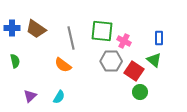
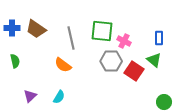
green circle: moved 24 px right, 10 px down
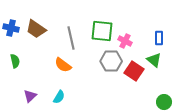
blue cross: moved 1 px left; rotated 14 degrees clockwise
pink cross: moved 1 px right
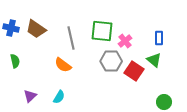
pink cross: rotated 24 degrees clockwise
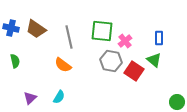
gray line: moved 2 px left, 1 px up
gray hexagon: rotated 10 degrees clockwise
purple triangle: moved 2 px down
green circle: moved 13 px right
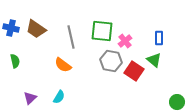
gray line: moved 2 px right
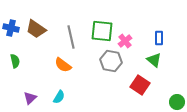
red square: moved 6 px right, 14 px down
